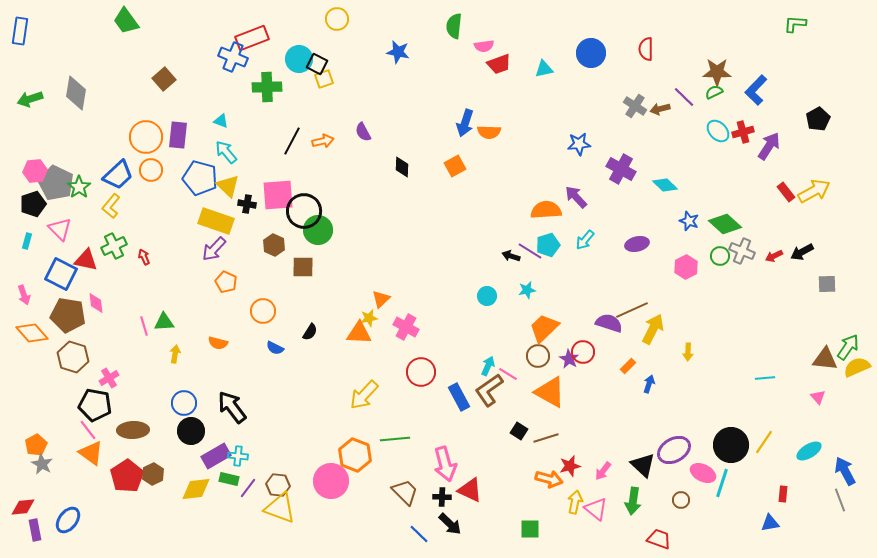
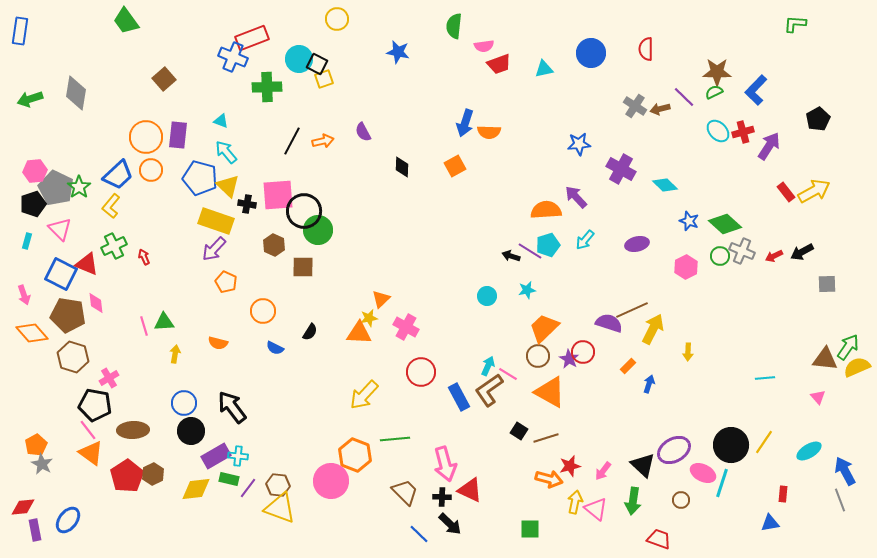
gray pentagon at (56, 183): moved 5 px down
red triangle at (86, 260): moved 1 px right, 4 px down; rotated 10 degrees clockwise
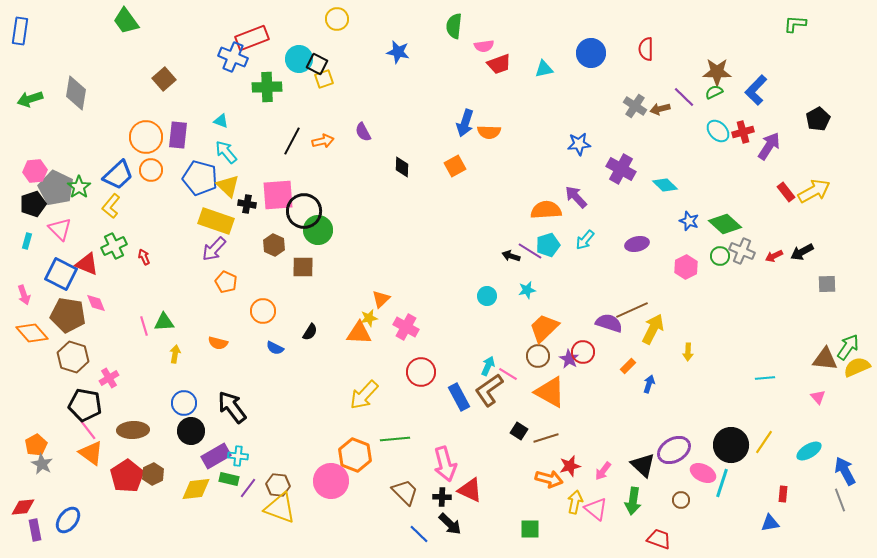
pink diamond at (96, 303): rotated 15 degrees counterclockwise
black pentagon at (95, 405): moved 10 px left
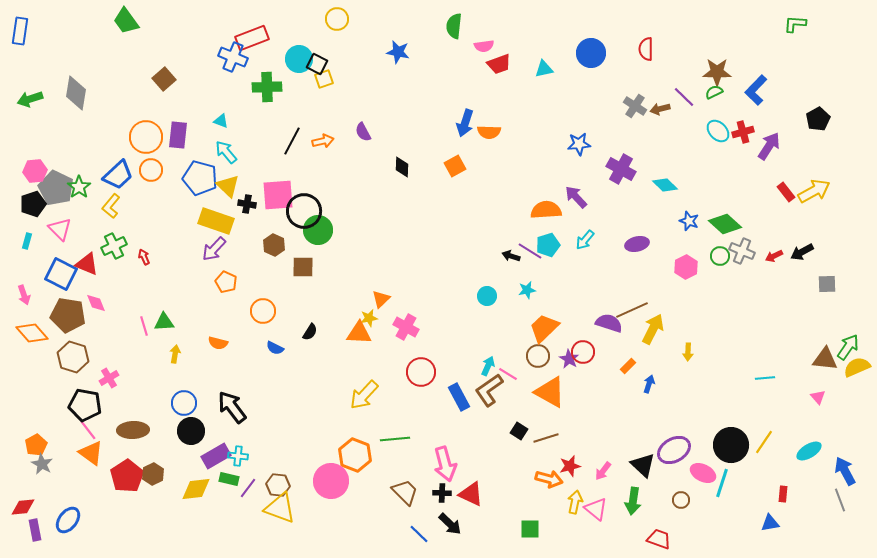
red triangle at (470, 490): moved 1 px right, 4 px down
black cross at (442, 497): moved 4 px up
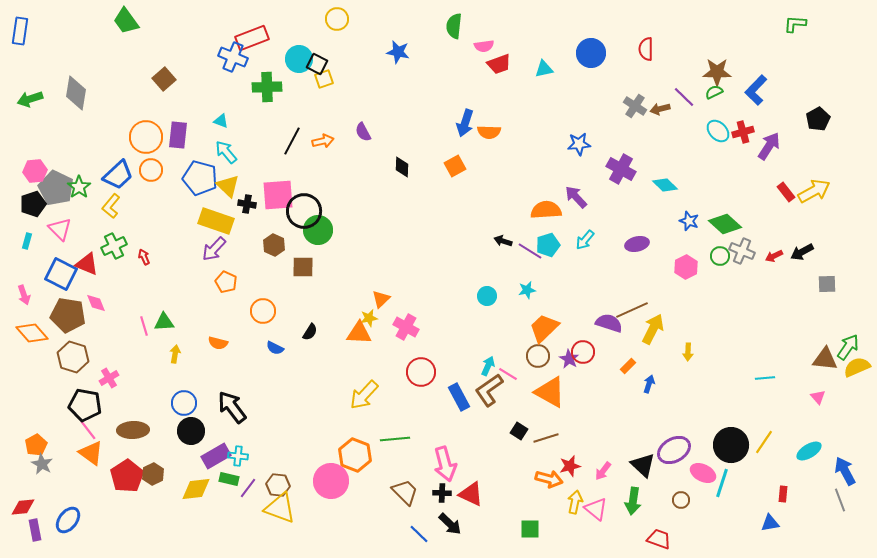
black arrow at (511, 256): moved 8 px left, 15 px up
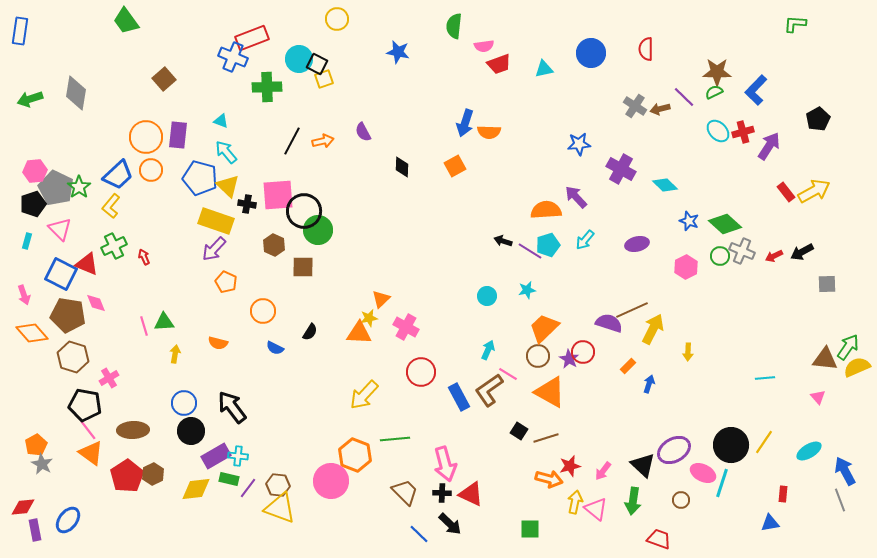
cyan arrow at (488, 366): moved 16 px up
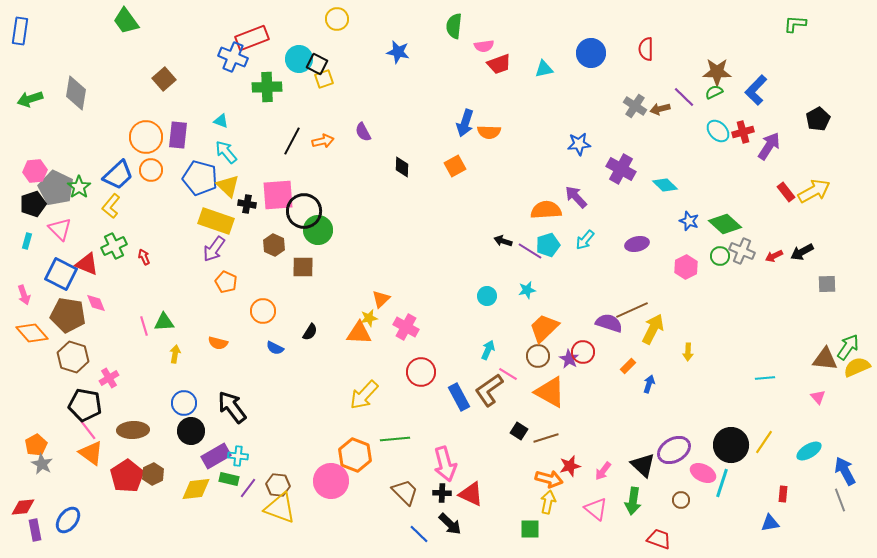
purple arrow at (214, 249): rotated 8 degrees counterclockwise
yellow arrow at (575, 502): moved 27 px left
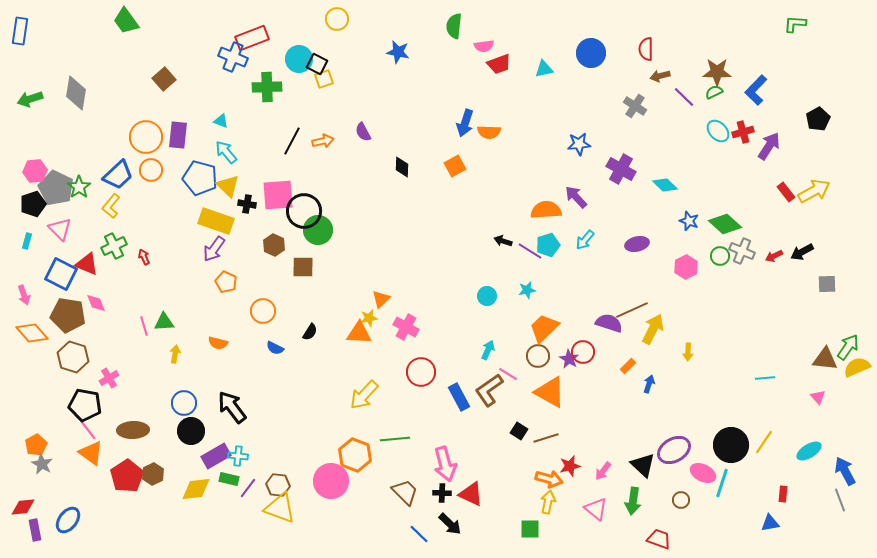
brown arrow at (660, 109): moved 33 px up
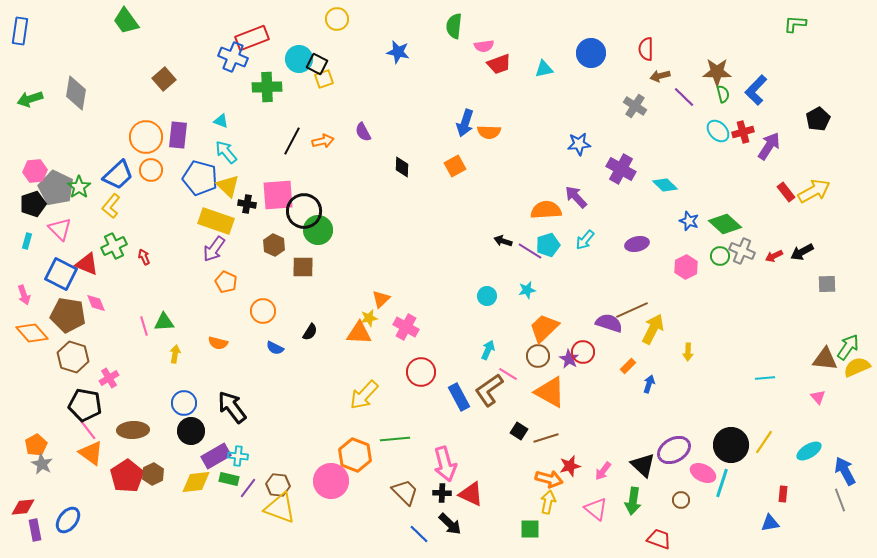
green semicircle at (714, 92): moved 9 px right, 2 px down; rotated 102 degrees clockwise
yellow diamond at (196, 489): moved 7 px up
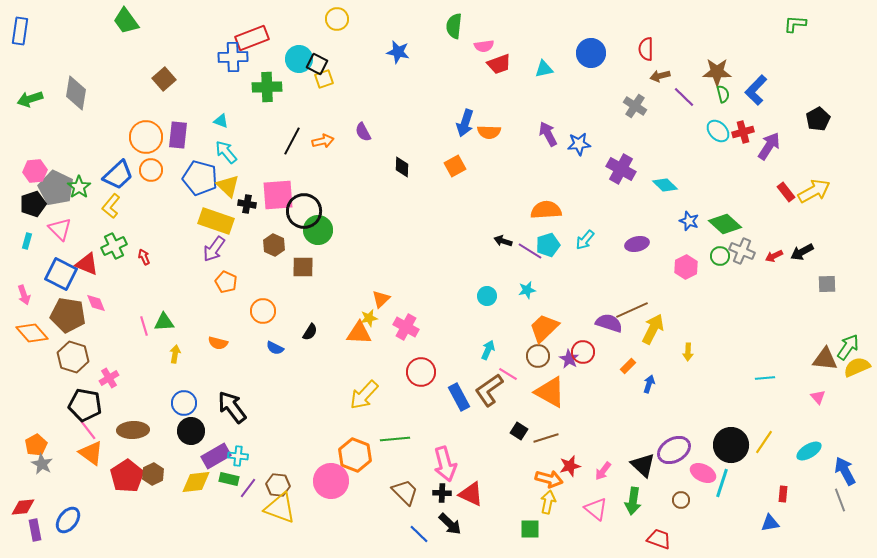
blue cross at (233, 57): rotated 24 degrees counterclockwise
purple arrow at (576, 197): moved 28 px left, 63 px up; rotated 15 degrees clockwise
